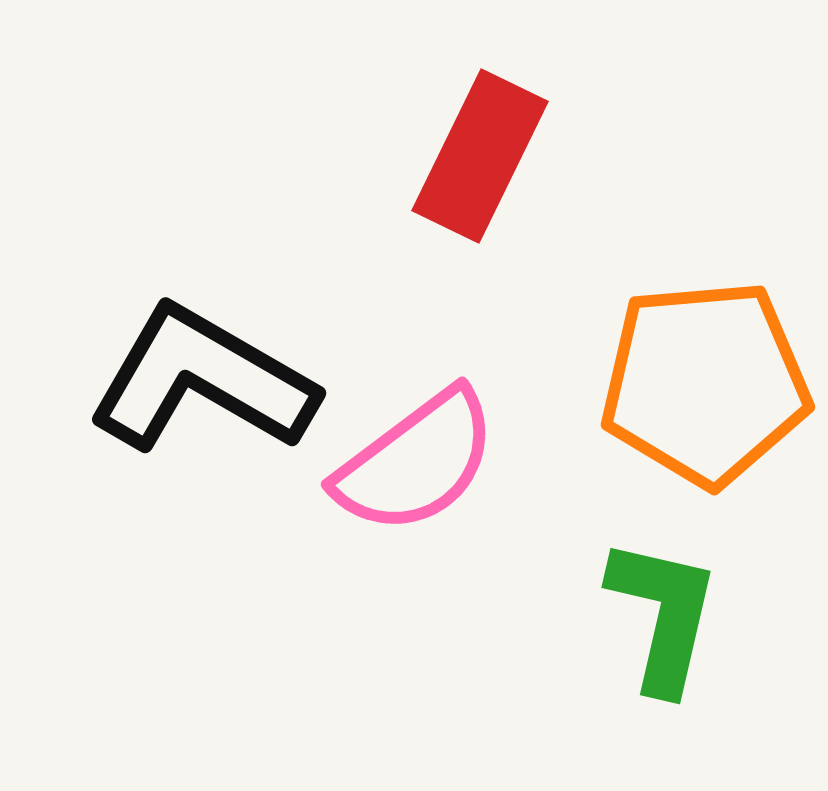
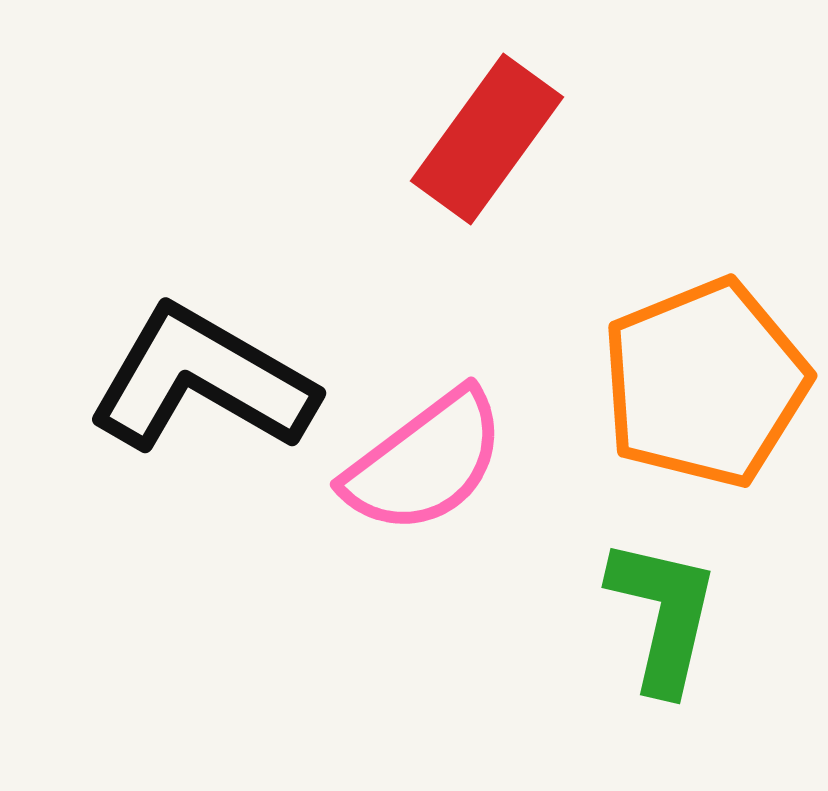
red rectangle: moved 7 px right, 17 px up; rotated 10 degrees clockwise
orange pentagon: rotated 17 degrees counterclockwise
pink semicircle: moved 9 px right
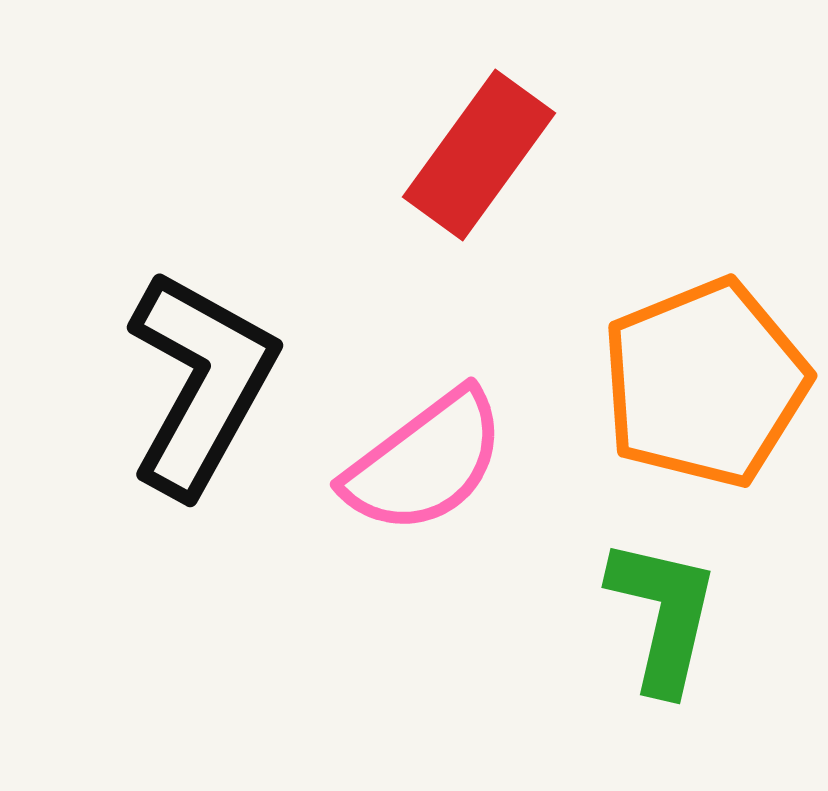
red rectangle: moved 8 px left, 16 px down
black L-shape: moved 1 px left, 3 px down; rotated 89 degrees clockwise
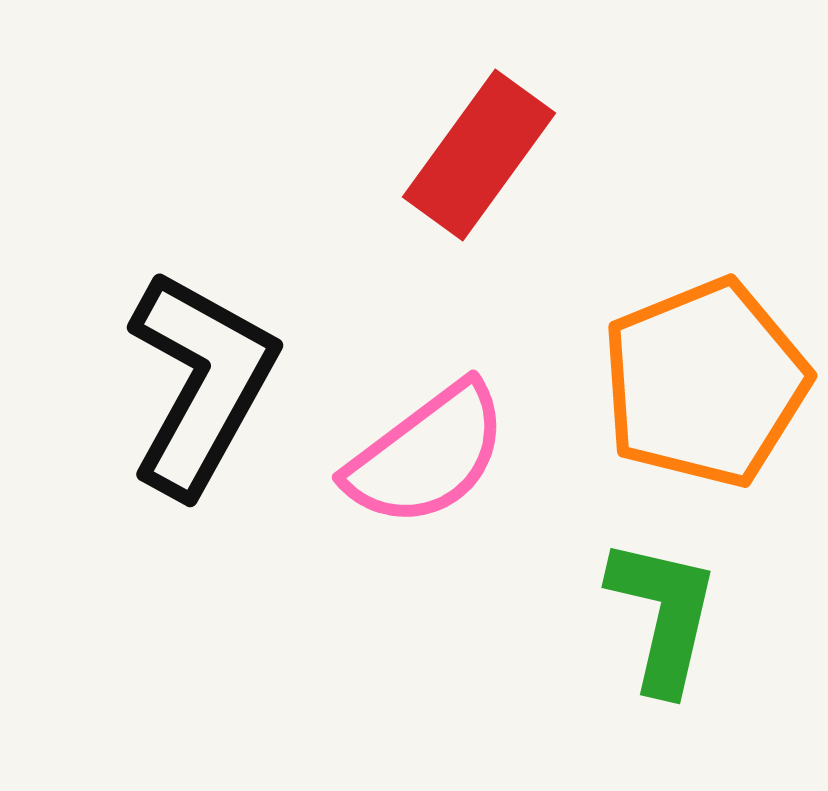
pink semicircle: moved 2 px right, 7 px up
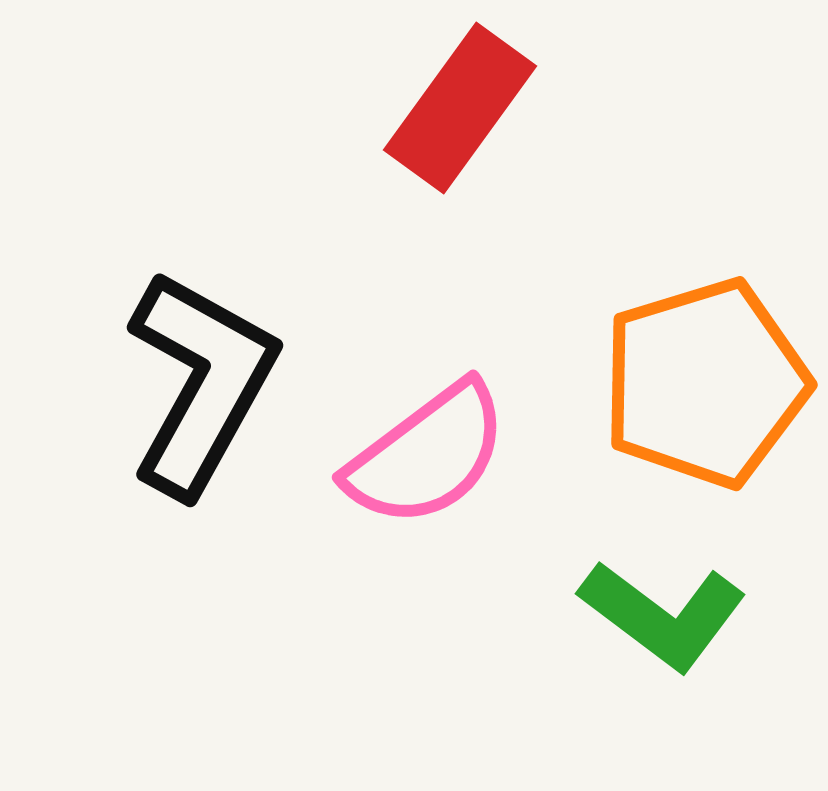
red rectangle: moved 19 px left, 47 px up
orange pentagon: rotated 5 degrees clockwise
green L-shape: rotated 114 degrees clockwise
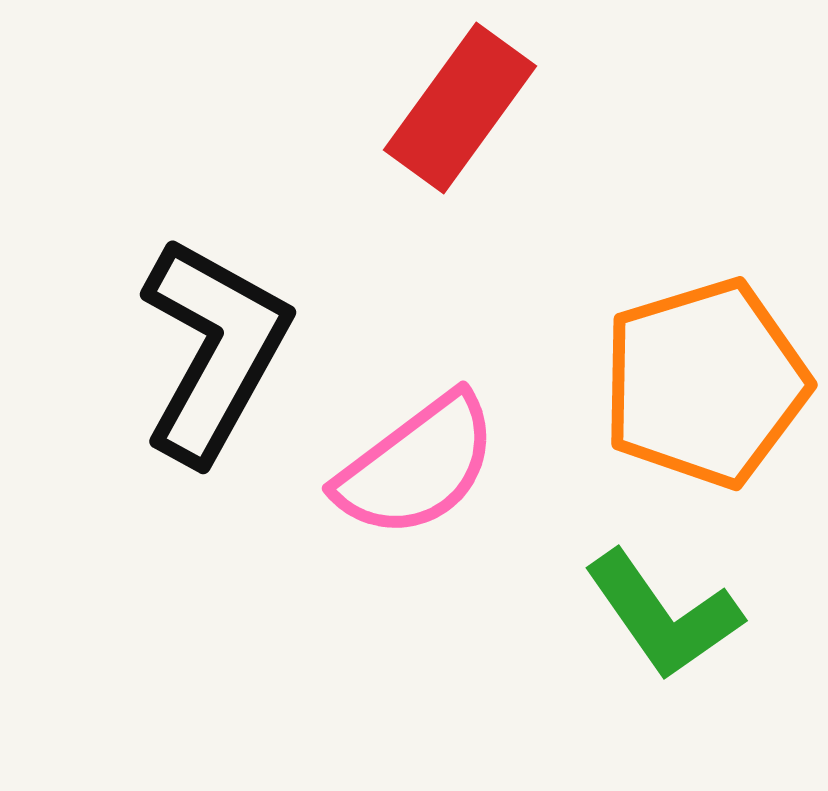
black L-shape: moved 13 px right, 33 px up
pink semicircle: moved 10 px left, 11 px down
green L-shape: rotated 18 degrees clockwise
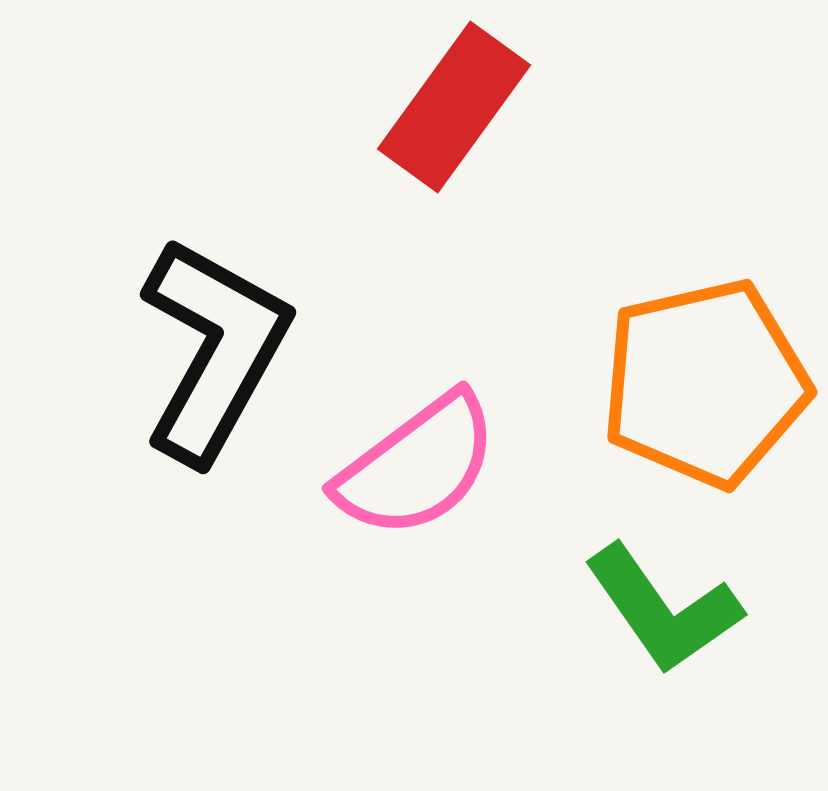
red rectangle: moved 6 px left, 1 px up
orange pentagon: rotated 4 degrees clockwise
green L-shape: moved 6 px up
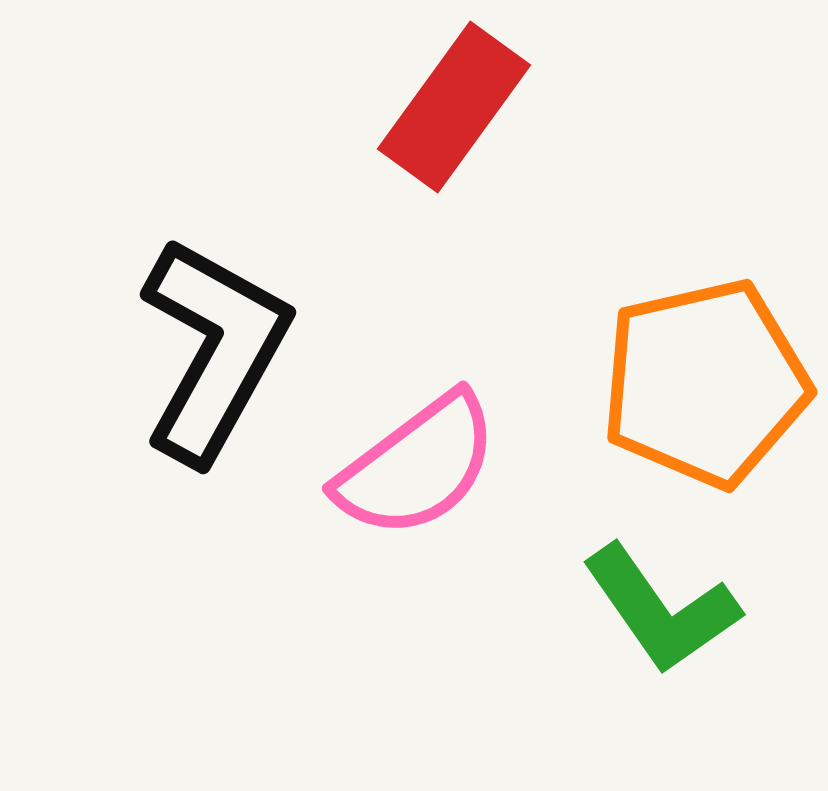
green L-shape: moved 2 px left
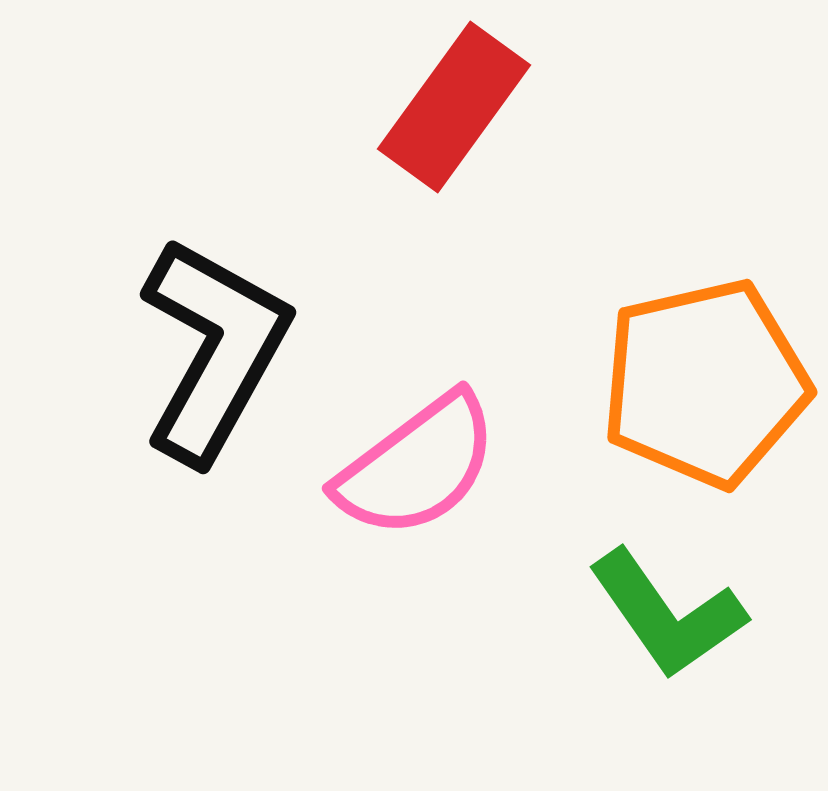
green L-shape: moved 6 px right, 5 px down
